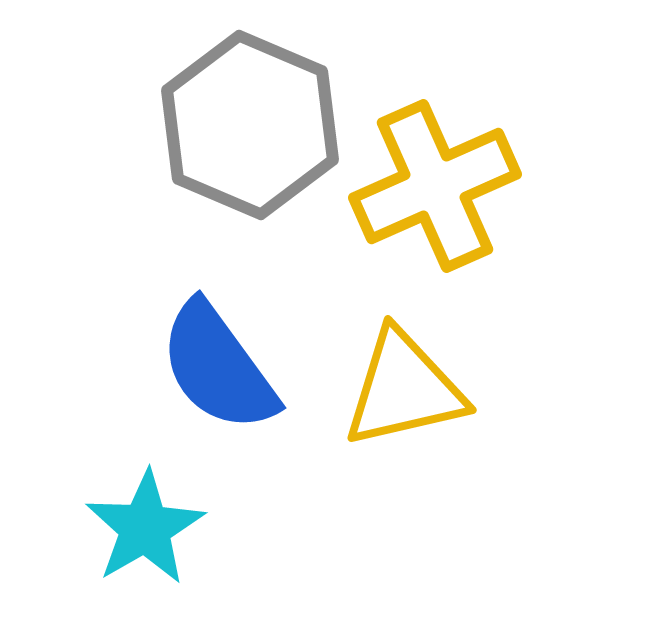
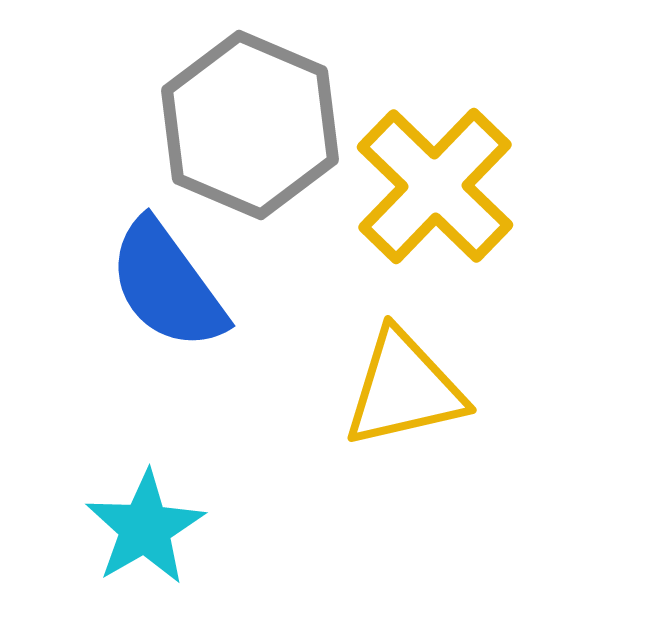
yellow cross: rotated 22 degrees counterclockwise
blue semicircle: moved 51 px left, 82 px up
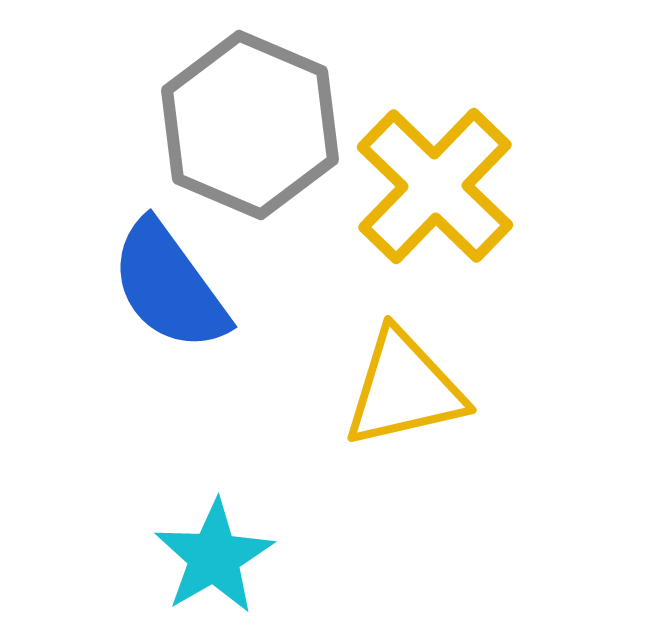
blue semicircle: moved 2 px right, 1 px down
cyan star: moved 69 px right, 29 px down
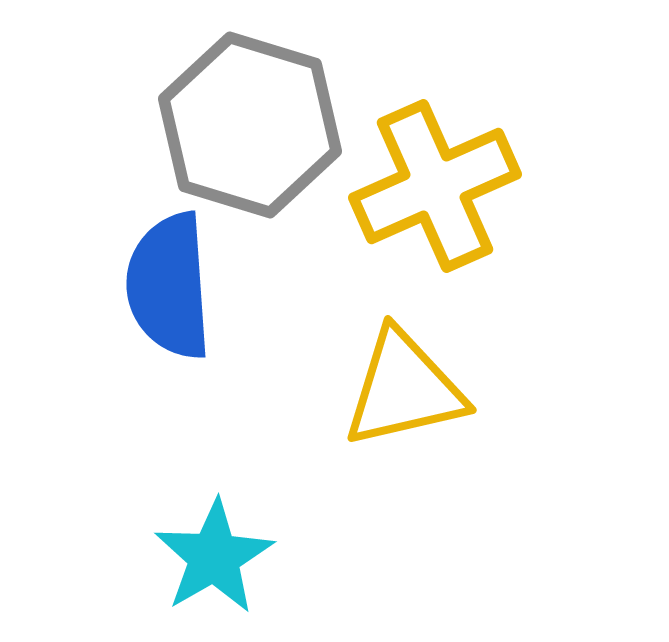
gray hexagon: rotated 6 degrees counterclockwise
yellow cross: rotated 22 degrees clockwise
blue semicircle: rotated 32 degrees clockwise
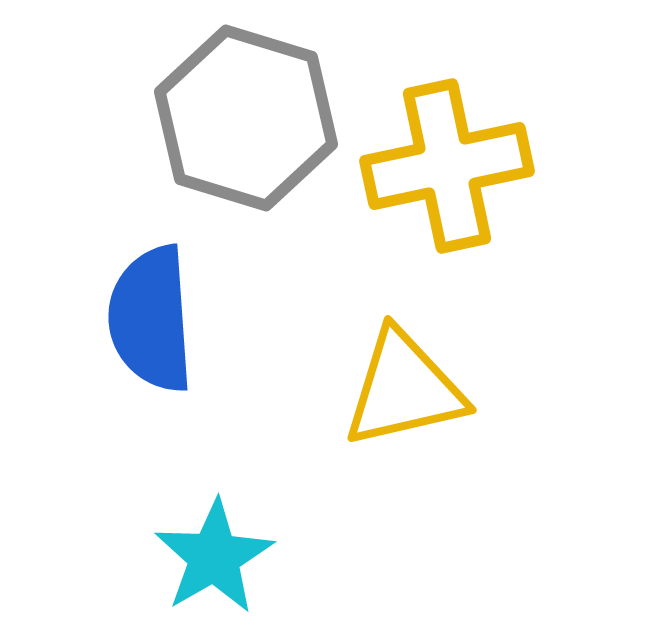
gray hexagon: moved 4 px left, 7 px up
yellow cross: moved 12 px right, 20 px up; rotated 12 degrees clockwise
blue semicircle: moved 18 px left, 33 px down
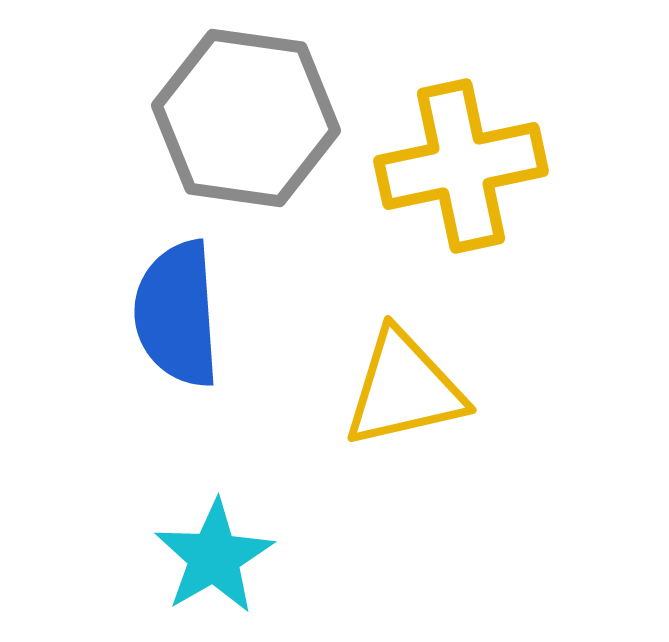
gray hexagon: rotated 9 degrees counterclockwise
yellow cross: moved 14 px right
blue semicircle: moved 26 px right, 5 px up
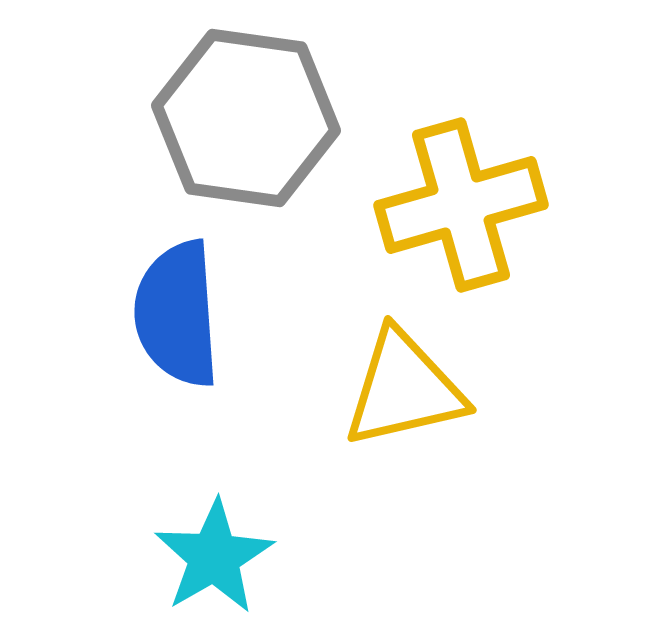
yellow cross: moved 39 px down; rotated 4 degrees counterclockwise
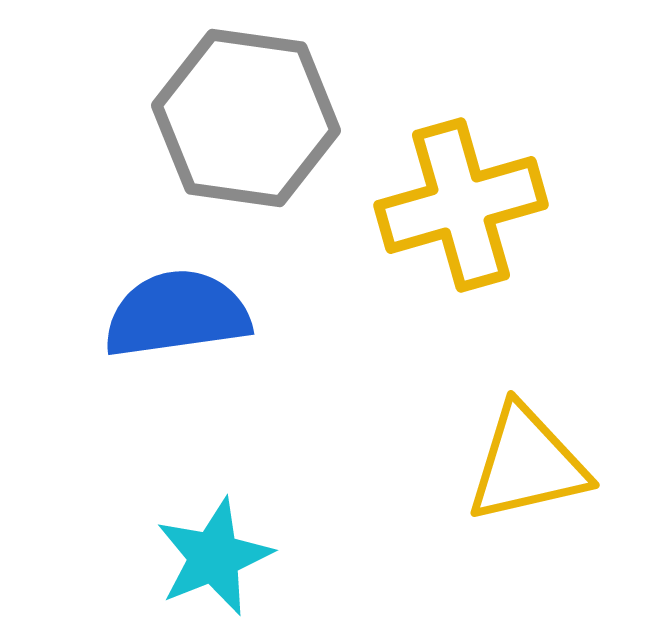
blue semicircle: rotated 86 degrees clockwise
yellow triangle: moved 123 px right, 75 px down
cyan star: rotated 8 degrees clockwise
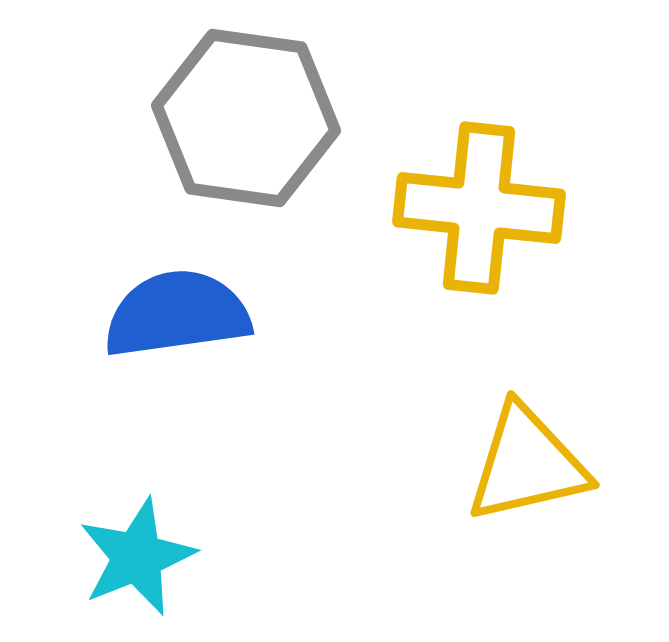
yellow cross: moved 18 px right, 3 px down; rotated 22 degrees clockwise
cyan star: moved 77 px left
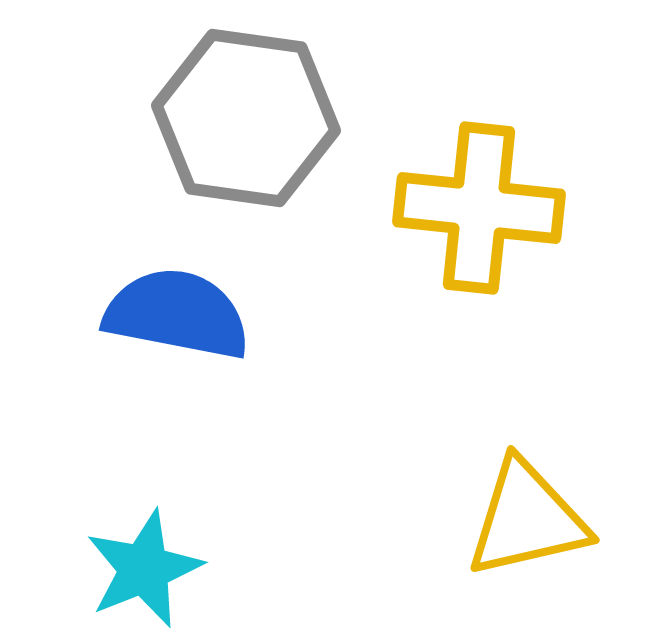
blue semicircle: rotated 19 degrees clockwise
yellow triangle: moved 55 px down
cyan star: moved 7 px right, 12 px down
